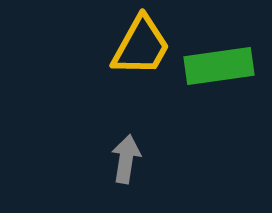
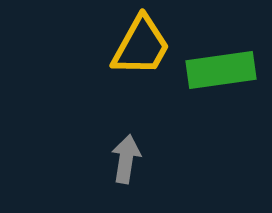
green rectangle: moved 2 px right, 4 px down
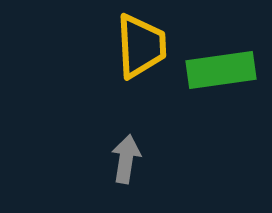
yellow trapezoid: rotated 32 degrees counterclockwise
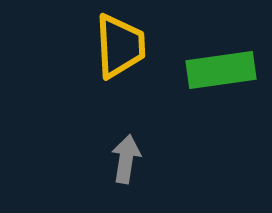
yellow trapezoid: moved 21 px left
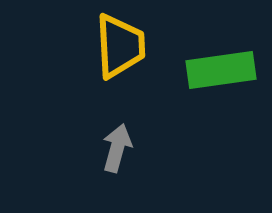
gray arrow: moved 9 px left, 11 px up; rotated 6 degrees clockwise
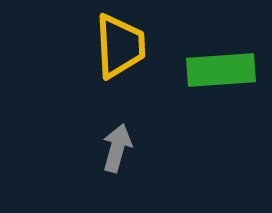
green rectangle: rotated 4 degrees clockwise
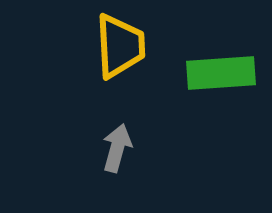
green rectangle: moved 3 px down
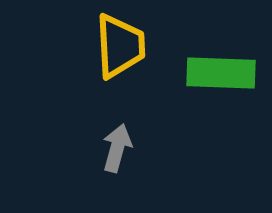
green rectangle: rotated 6 degrees clockwise
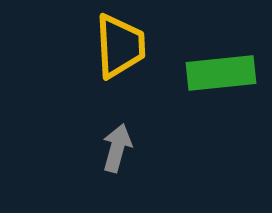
green rectangle: rotated 8 degrees counterclockwise
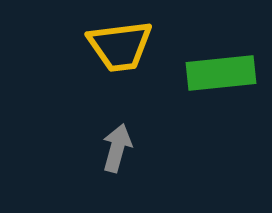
yellow trapezoid: rotated 86 degrees clockwise
